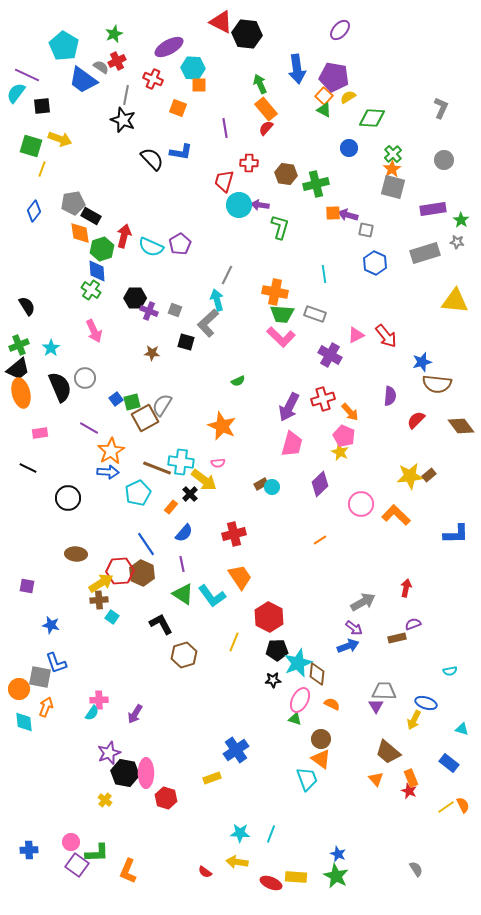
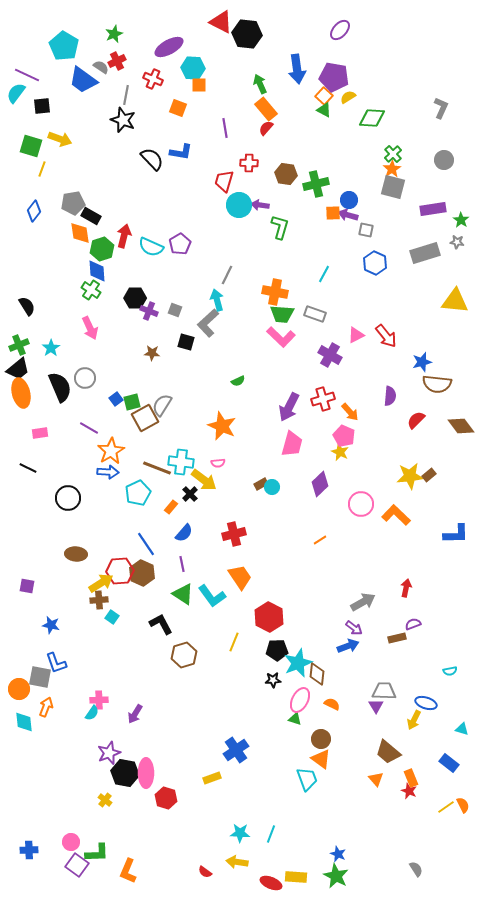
blue circle at (349, 148): moved 52 px down
cyan line at (324, 274): rotated 36 degrees clockwise
pink arrow at (94, 331): moved 4 px left, 3 px up
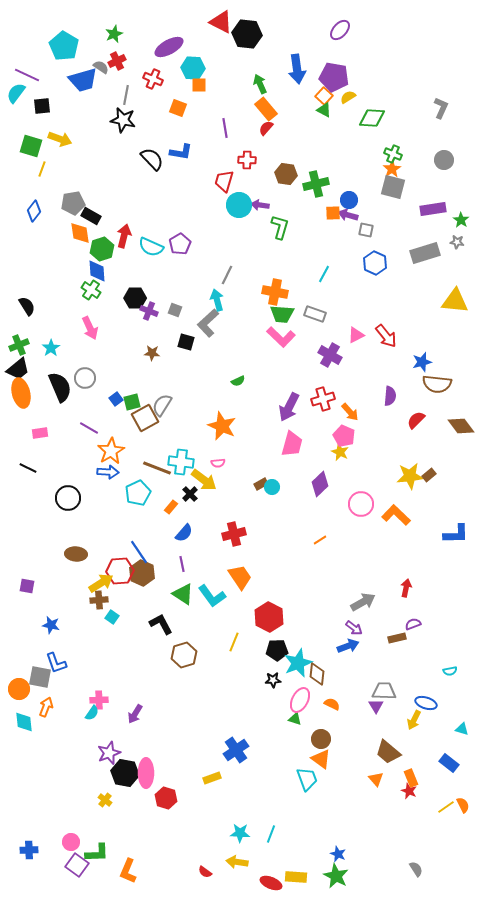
blue trapezoid at (83, 80): rotated 52 degrees counterclockwise
black star at (123, 120): rotated 10 degrees counterclockwise
green cross at (393, 154): rotated 24 degrees counterclockwise
red cross at (249, 163): moved 2 px left, 3 px up
blue line at (146, 544): moved 7 px left, 8 px down
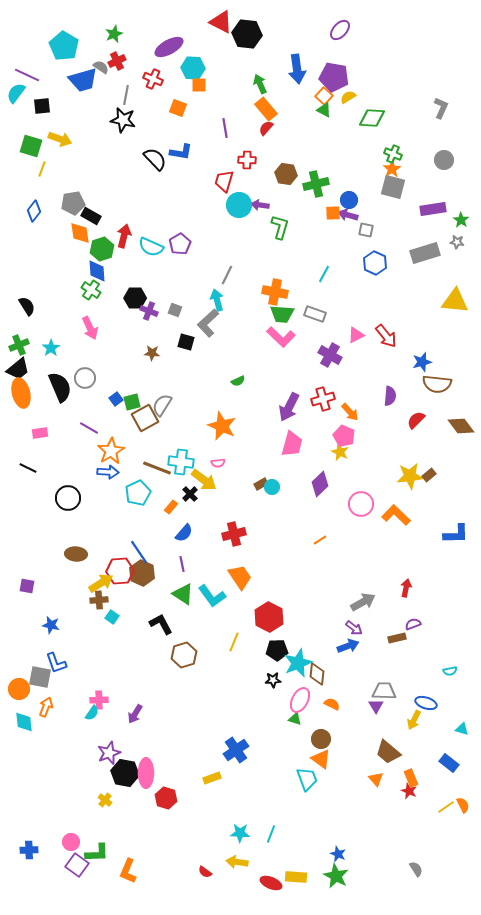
black semicircle at (152, 159): moved 3 px right
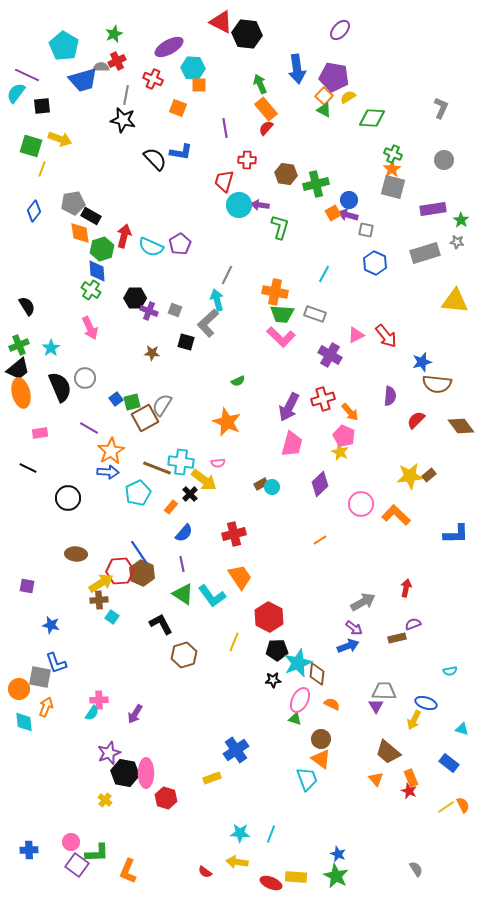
gray semicircle at (101, 67): rotated 35 degrees counterclockwise
orange square at (333, 213): rotated 28 degrees counterclockwise
orange star at (222, 426): moved 5 px right, 4 px up
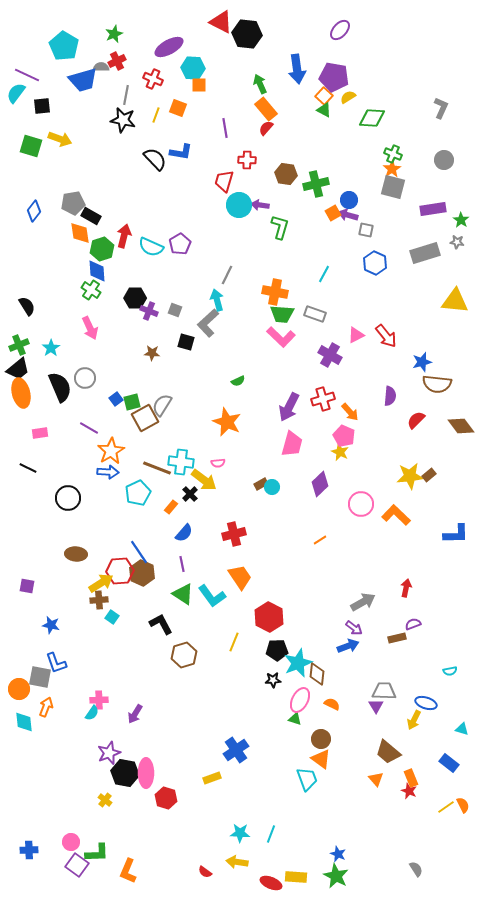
yellow line at (42, 169): moved 114 px right, 54 px up
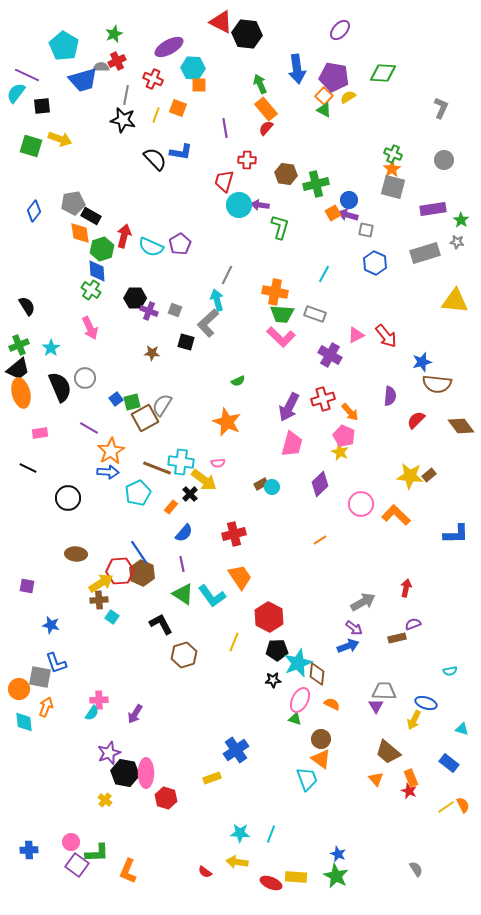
green diamond at (372, 118): moved 11 px right, 45 px up
yellow star at (410, 476): rotated 12 degrees clockwise
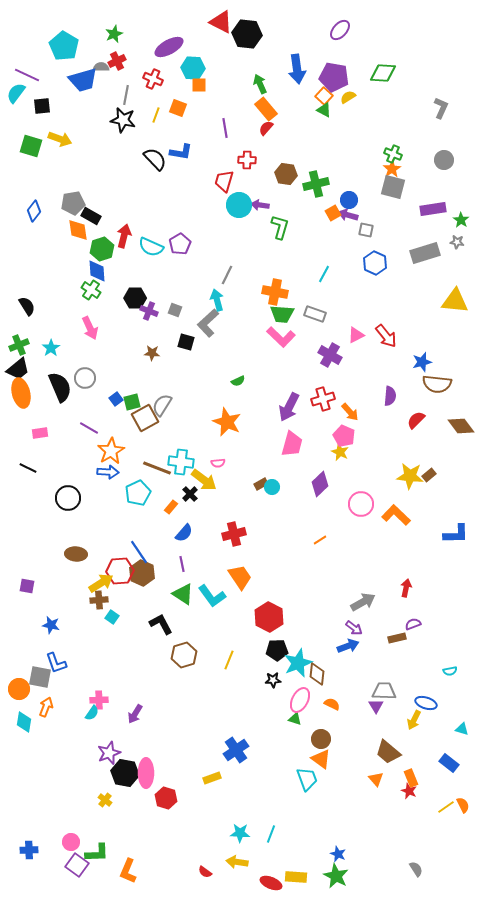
orange diamond at (80, 233): moved 2 px left, 3 px up
yellow line at (234, 642): moved 5 px left, 18 px down
cyan diamond at (24, 722): rotated 15 degrees clockwise
